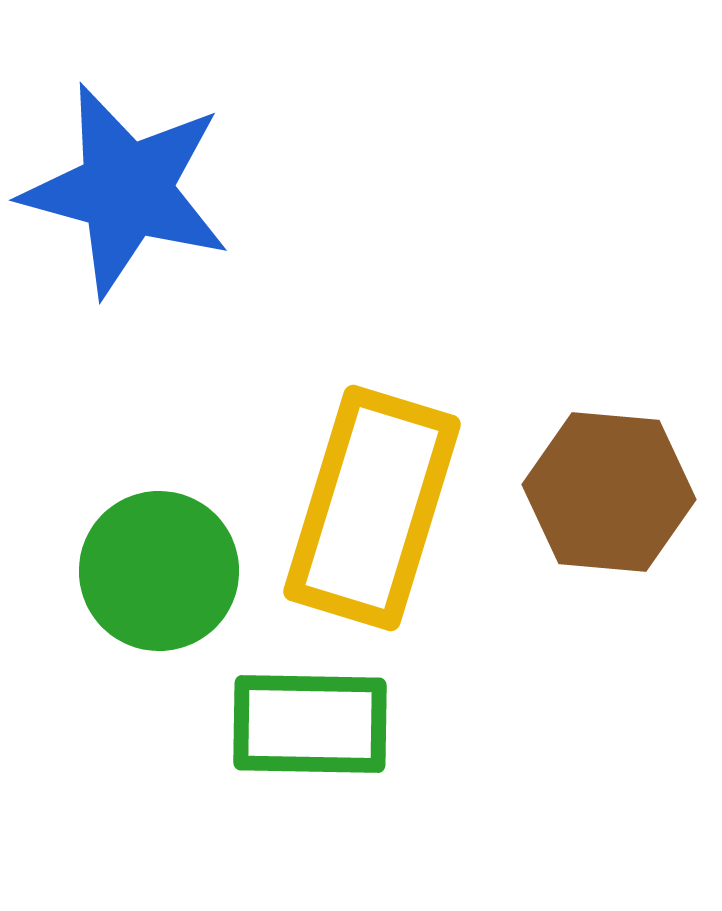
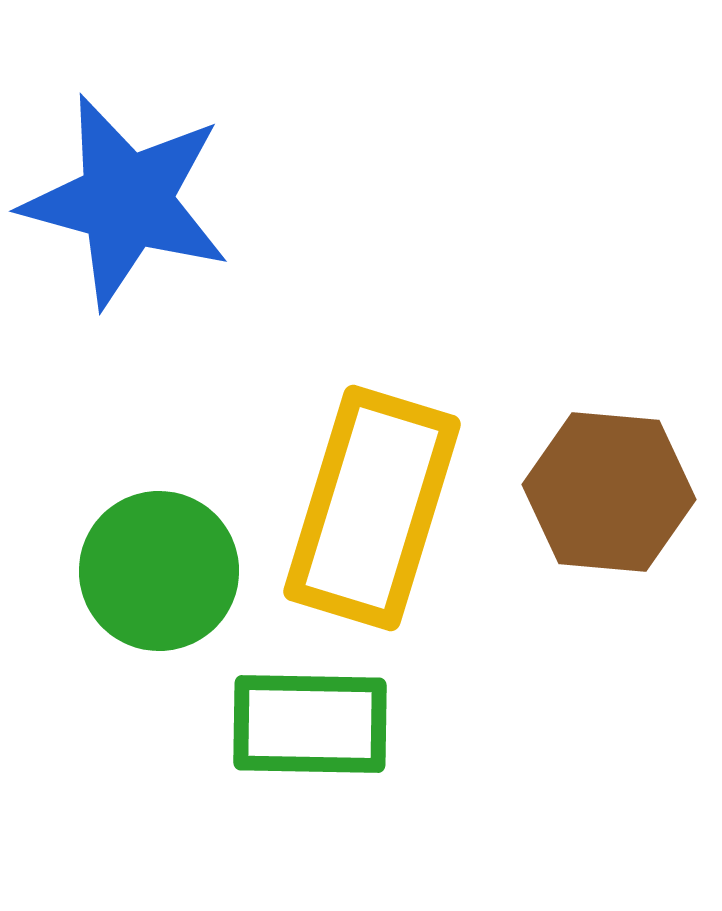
blue star: moved 11 px down
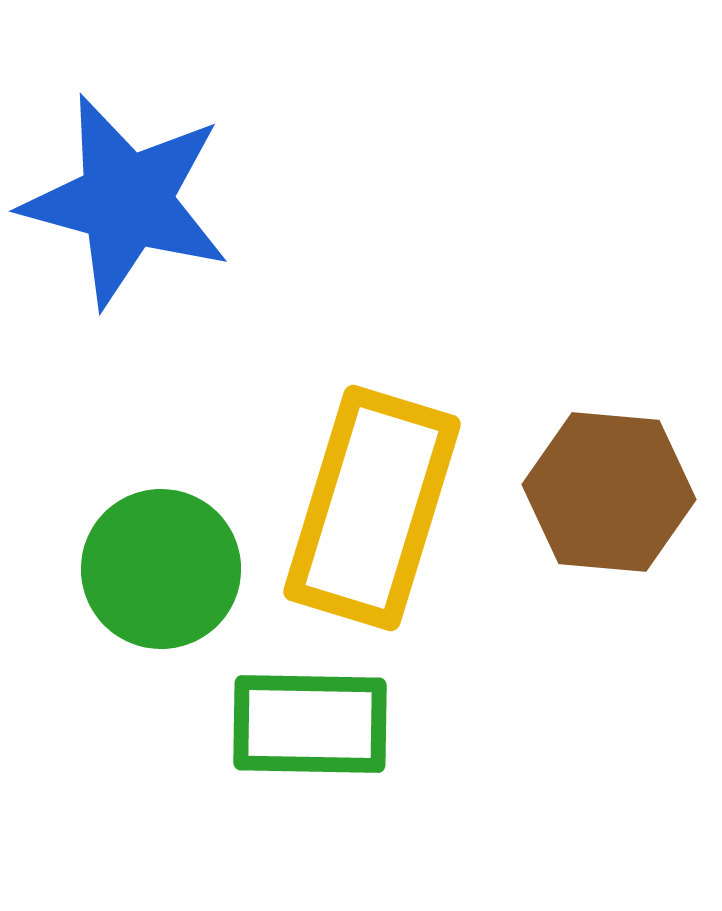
green circle: moved 2 px right, 2 px up
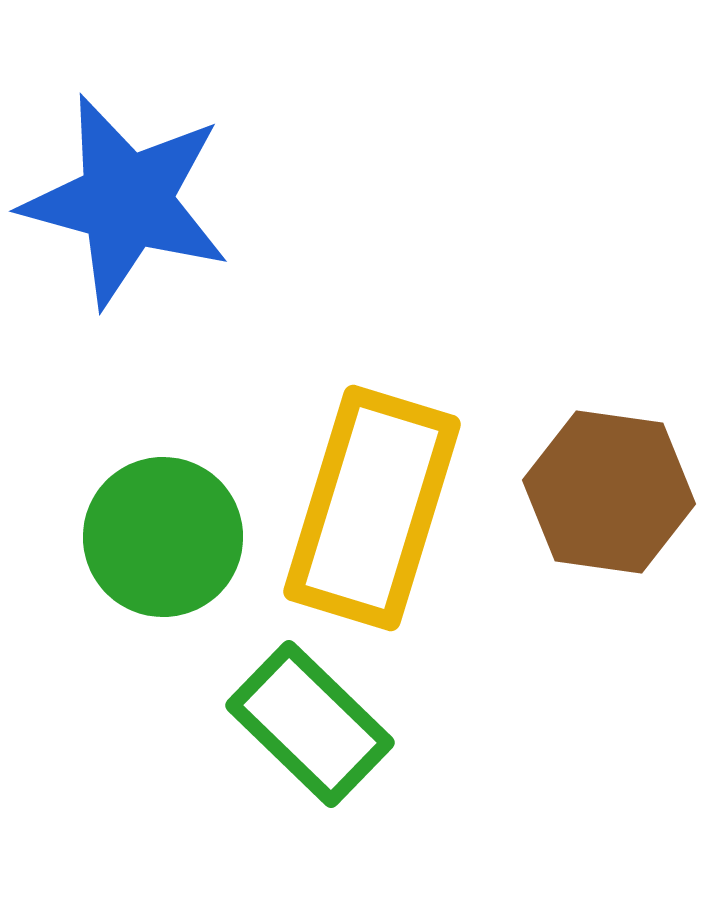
brown hexagon: rotated 3 degrees clockwise
green circle: moved 2 px right, 32 px up
green rectangle: rotated 43 degrees clockwise
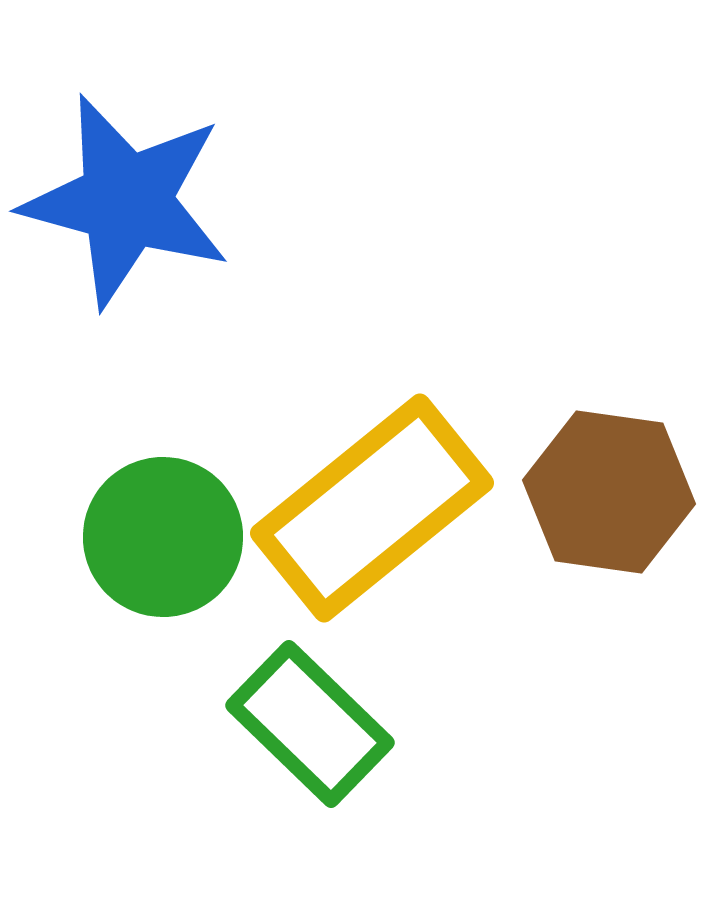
yellow rectangle: rotated 34 degrees clockwise
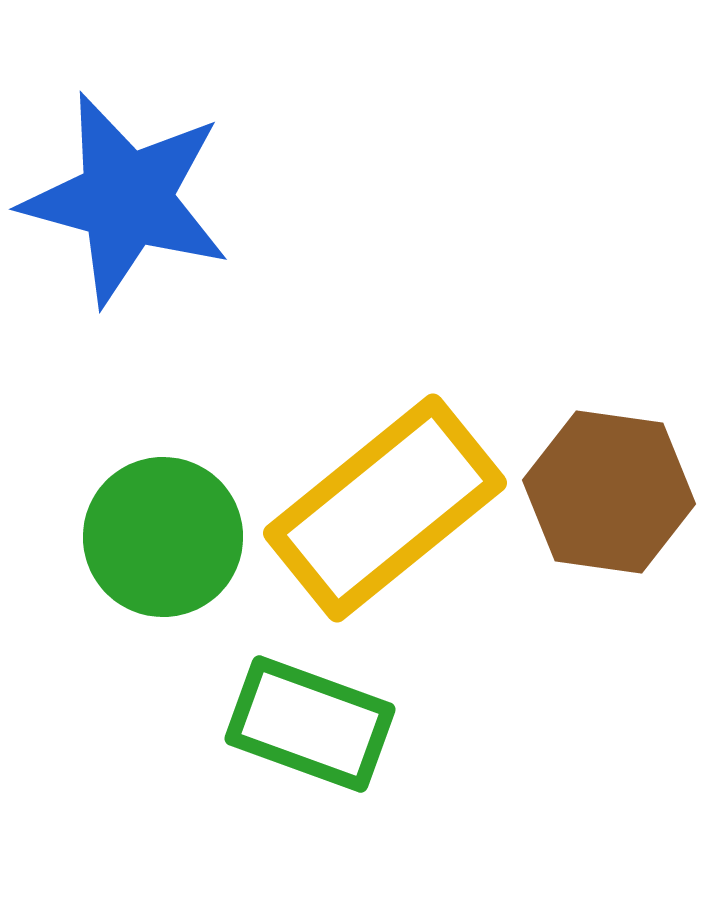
blue star: moved 2 px up
yellow rectangle: moved 13 px right
green rectangle: rotated 24 degrees counterclockwise
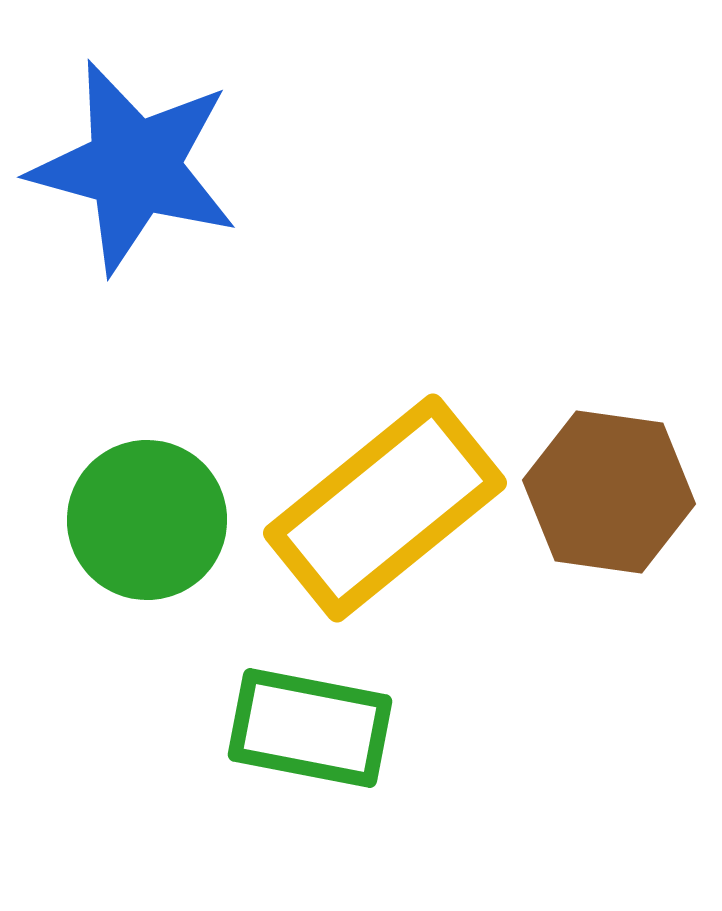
blue star: moved 8 px right, 32 px up
green circle: moved 16 px left, 17 px up
green rectangle: moved 4 px down; rotated 9 degrees counterclockwise
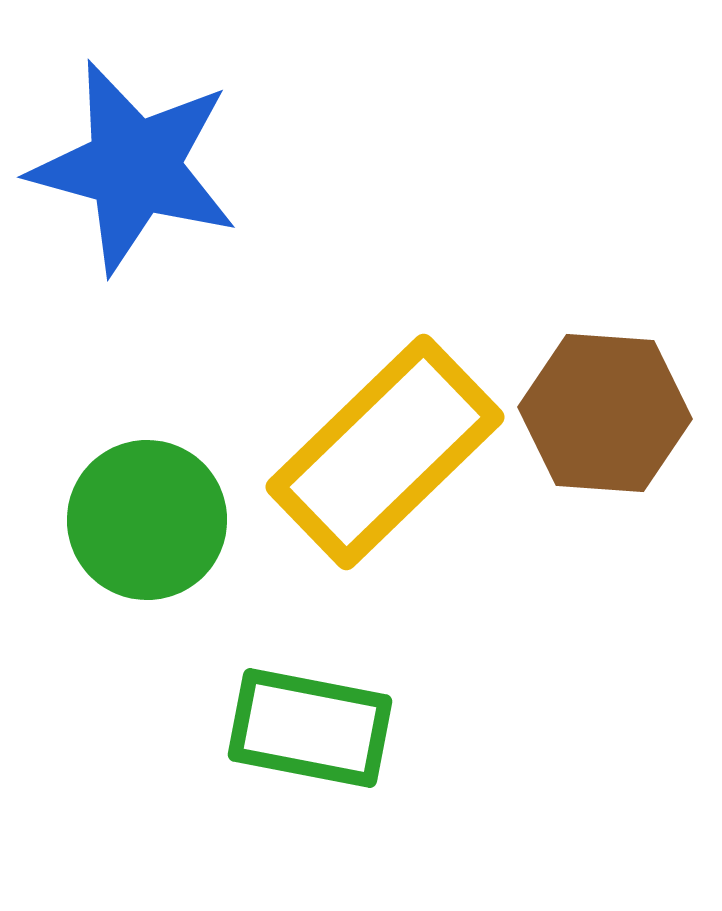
brown hexagon: moved 4 px left, 79 px up; rotated 4 degrees counterclockwise
yellow rectangle: moved 56 px up; rotated 5 degrees counterclockwise
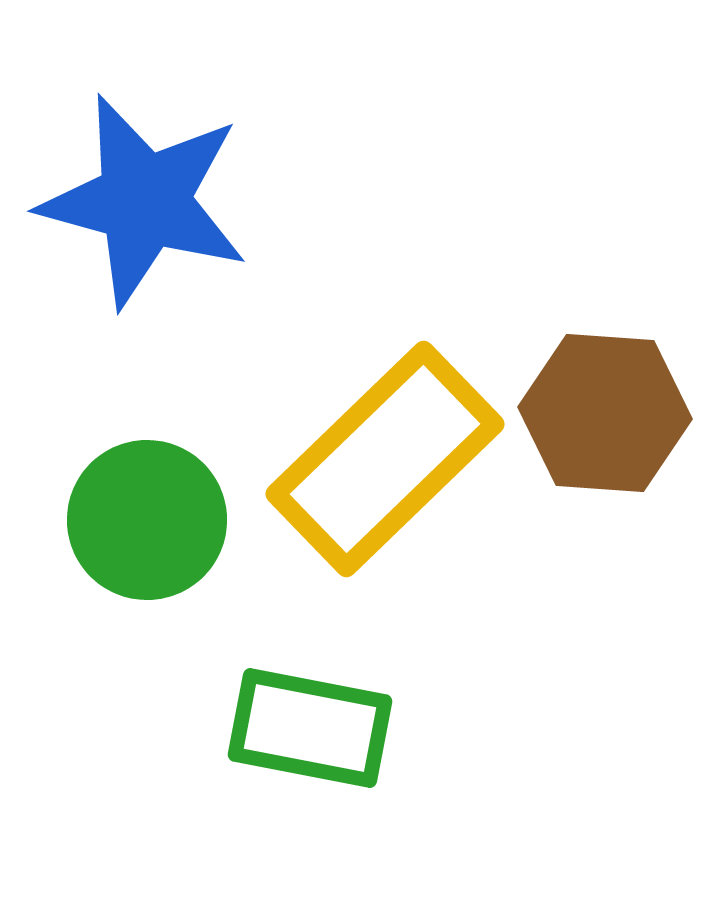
blue star: moved 10 px right, 34 px down
yellow rectangle: moved 7 px down
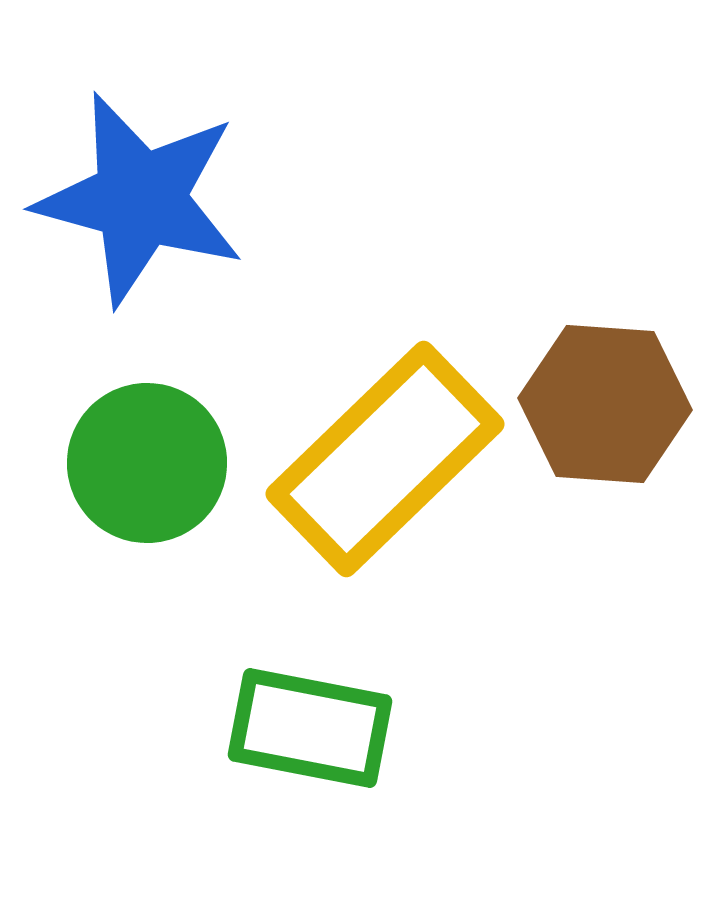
blue star: moved 4 px left, 2 px up
brown hexagon: moved 9 px up
green circle: moved 57 px up
